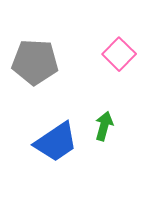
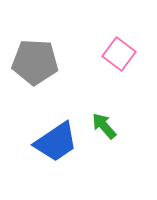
pink square: rotated 8 degrees counterclockwise
green arrow: rotated 56 degrees counterclockwise
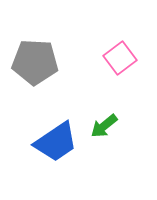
pink square: moved 1 px right, 4 px down; rotated 16 degrees clockwise
green arrow: rotated 88 degrees counterclockwise
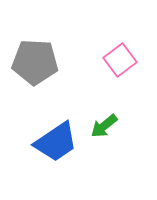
pink square: moved 2 px down
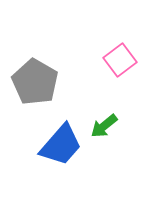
gray pentagon: moved 20 px down; rotated 27 degrees clockwise
blue trapezoid: moved 5 px right, 3 px down; rotated 15 degrees counterclockwise
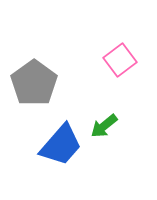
gray pentagon: moved 1 px left, 1 px down; rotated 6 degrees clockwise
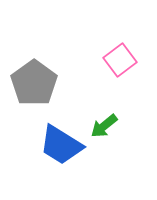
blue trapezoid: rotated 81 degrees clockwise
